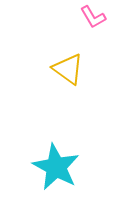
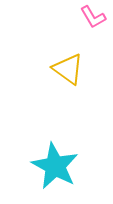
cyan star: moved 1 px left, 1 px up
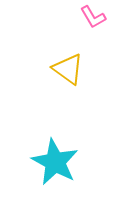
cyan star: moved 4 px up
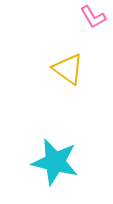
cyan star: rotated 15 degrees counterclockwise
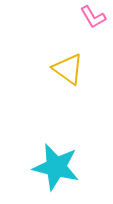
cyan star: moved 1 px right, 5 px down
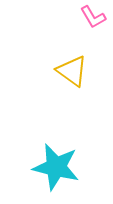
yellow triangle: moved 4 px right, 2 px down
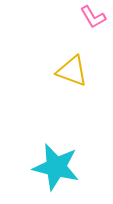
yellow triangle: rotated 16 degrees counterclockwise
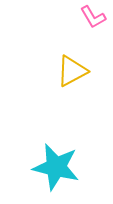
yellow triangle: rotated 48 degrees counterclockwise
